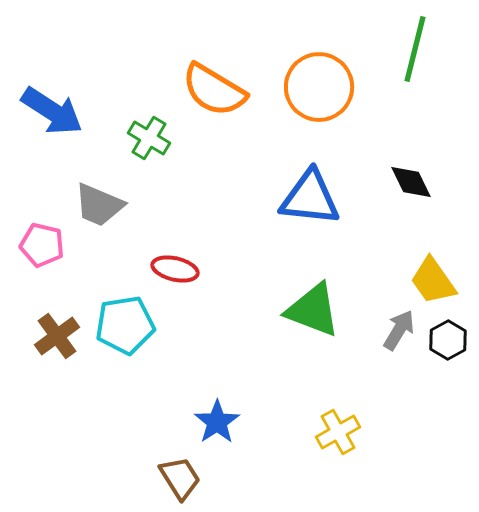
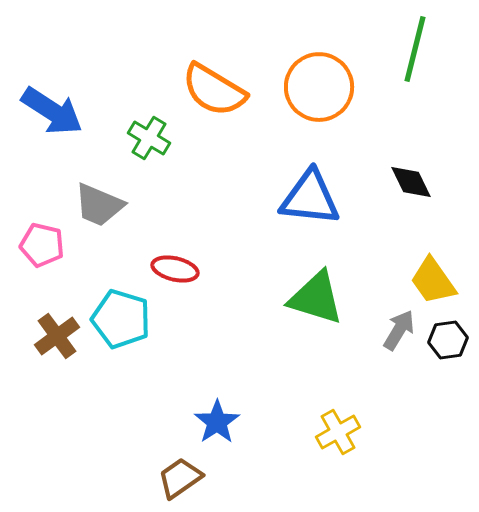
green triangle: moved 3 px right, 12 px up; rotated 4 degrees counterclockwise
cyan pentagon: moved 4 px left, 6 px up; rotated 26 degrees clockwise
black hexagon: rotated 21 degrees clockwise
brown trapezoid: rotated 93 degrees counterclockwise
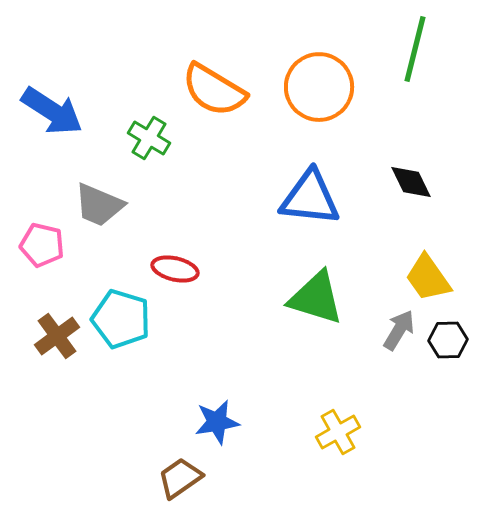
yellow trapezoid: moved 5 px left, 3 px up
black hexagon: rotated 6 degrees clockwise
blue star: rotated 24 degrees clockwise
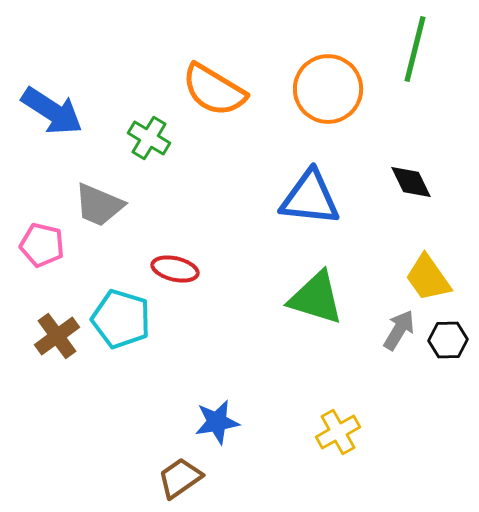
orange circle: moved 9 px right, 2 px down
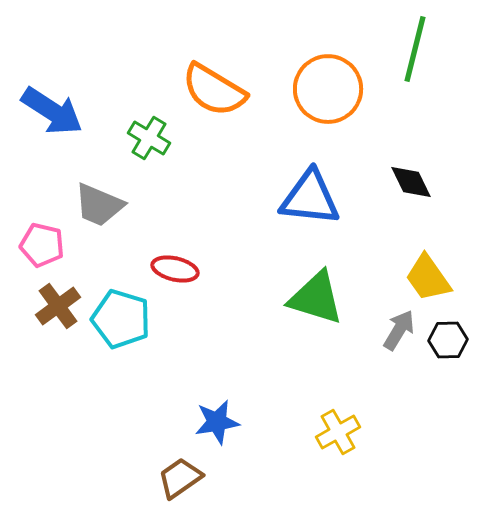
brown cross: moved 1 px right, 30 px up
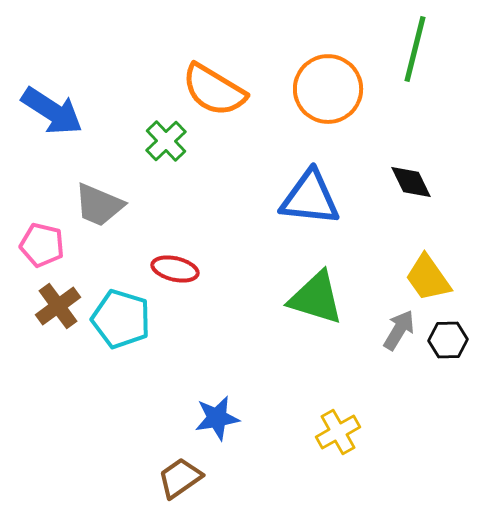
green cross: moved 17 px right, 3 px down; rotated 15 degrees clockwise
blue star: moved 4 px up
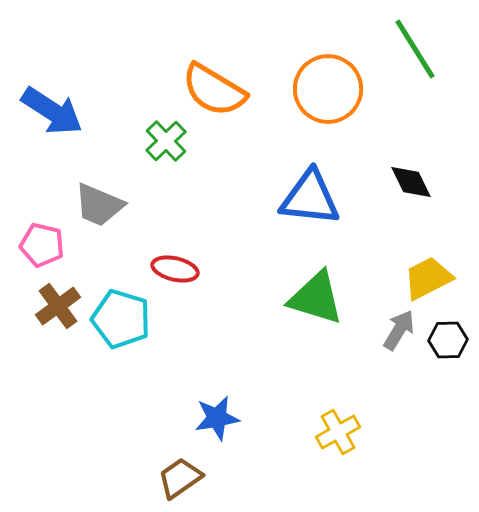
green line: rotated 46 degrees counterclockwise
yellow trapezoid: rotated 98 degrees clockwise
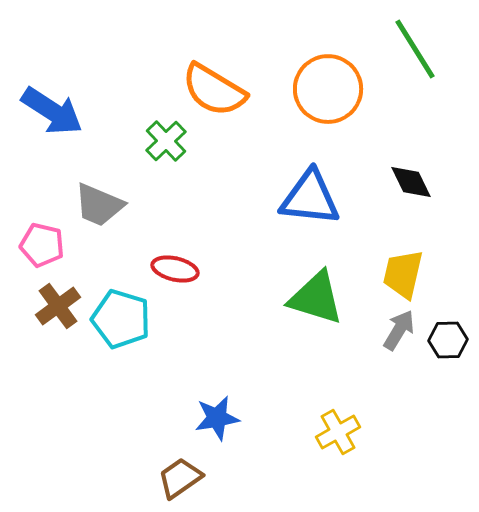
yellow trapezoid: moved 25 px left, 4 px up; rotated 50 degrees counterclockwise
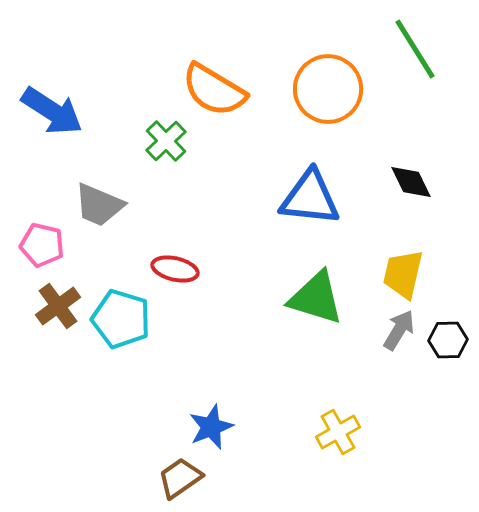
blue star: moved 6 px left, 9 px down; rotated 12 degrees counterclockwise
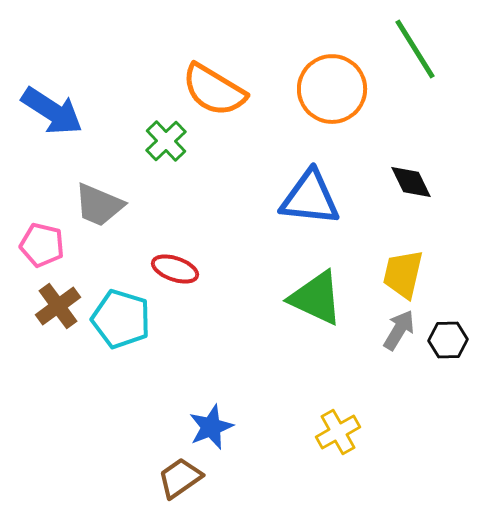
orange circle: moved 4 px right
red ellipse: rotated 6 degrees clockwise
green triangle: rotated 8 degrees clockwise
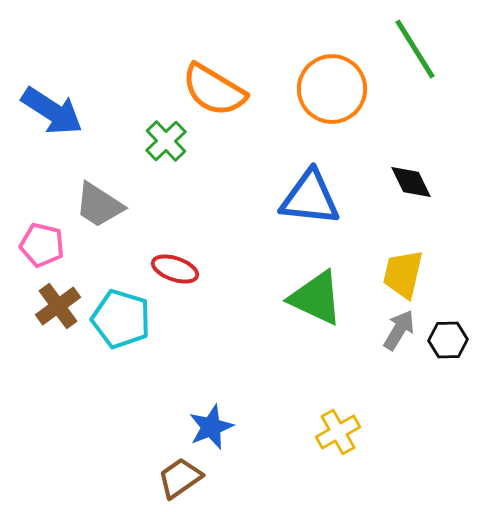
gray trapezoid: rotated 10 degrees clockwise
